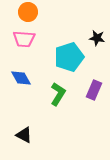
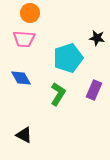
orange circle: moved 2 px right, 1 px down
cyan pentagon: moved 1 px left, 1 px down
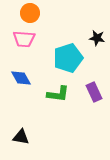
purple rectangle: moved 2 px down; rotated 48 degrees counterclockwise
green L-shape: rotated 65 degrees clockwise
black triangle: moved 3 px left, 2 px down; rotated 18 degrees counterclockwise
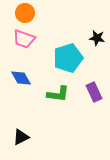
orange circle: moved 5 px left
pink trapezoid: rotated 15 degrees clockwise
black triangle: rotated 36 degrees counterclockwise
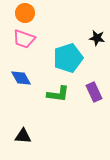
black triangle: moved 2 px right, 1 px up; rotated 30 degrees clockwise
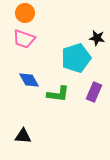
cyan pentagon: moved 8 px right
blue diamond: moved 8 px right, 2 px down
purple rectangle: rotated 48 degrees clockwise
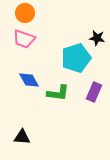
green L-shape: moved 1 px up
black triangle: moved 1 px left, 1 px down
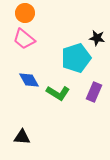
pink trapezoid: rotated 20 degrees clockwise
green L-shape: rotated 25 degrees clockwise
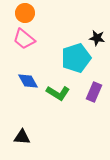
blue diamond: moved 1 px left, 1 px down
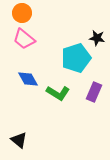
orange circle: moved 3 px left
blue diamond: moved 2 px up
black triangle: moved 3 px left, 3 px down; rotated 36 degrees clockwise
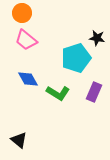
pink trapezoid: moved 2 px right, 1 px down
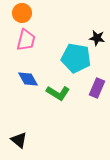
pink trapezoid: rotated 115 degrees counterclockwise
cyan pentagon: rotated 28 degrees clockwise
purple rectangle: moved 3 px right, 4 px up
